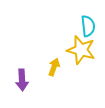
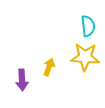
yellow star: moved 4 px right, 7 px down; rotated 12 degrees counterclockwise
yellow arrow: moved 5 px left
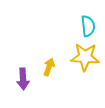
purple arrow: moved 1 px right, 1 px up
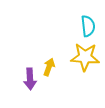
purple arrow: moved 7 px right
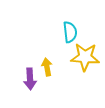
cyan semicircle: moved 18 px left, 6 px down
yellow arrow: moved 2 px left; rotated 30 degrees counterclockwise
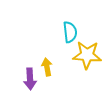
yellow star: moved 2 px right, 2 px up
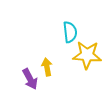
purple arrow: rotated 25 degrees counterclockwise
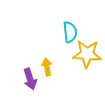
yellow star: moved 1 px up
purple arrow: rotated 10 degrees clockwise
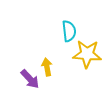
cyan semicircle: moved 1 px left, 1 px up
purple arrow: rotated 25 degrees counterclockwise
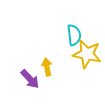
cyan semicircle: moved 5 px right, 4 px down
yellow star: rotated 8 degrees clockwise
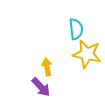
cyan semicircle: moved 2 px right, 6 px up
purple arrow: moved 11 px right, 8 px down
